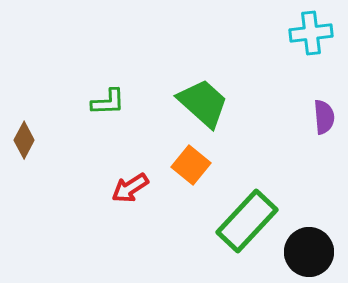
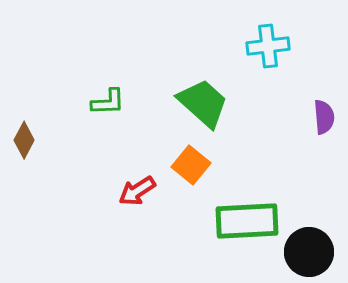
cyan cross: moved 43 px left, 13 px down
red arrow: moved 7 px right, 3 px down
green rectangle: rotated 44 degrees clockwise
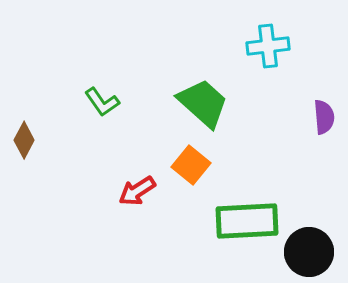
green L-shape: moved 6 px left; rotated 57 degrees clockwise
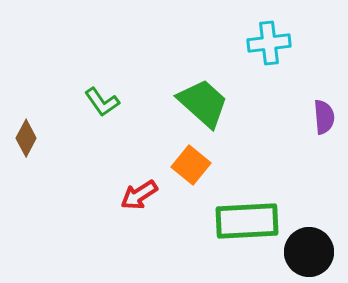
cyan cross: moved 1 px right, 3 px up
brown diamond: moved 2 px right, 2 px up
red arrow: moved 2 px right, 4 px down
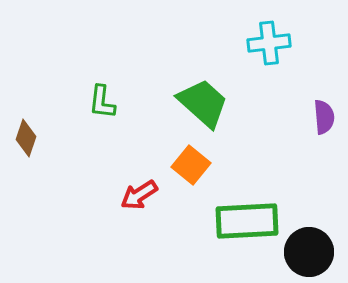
green L-shape: rotated 42 degrees clockwise
brown diamond: rotated 9 degrees counterclockwise
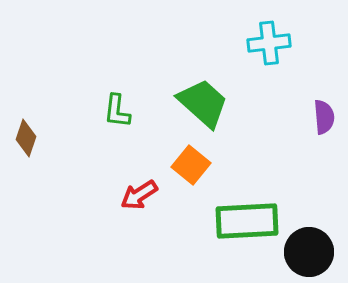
green L-shape: moved 15 px right, 9 px down
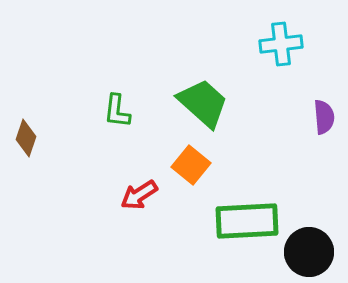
cyan cross: moved 12 px right, 1 px down
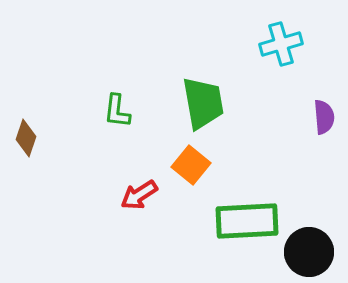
cyan cross: rotated 9 degrees counterclockwise
green trapezoid: rotated 38 degrees clockwise
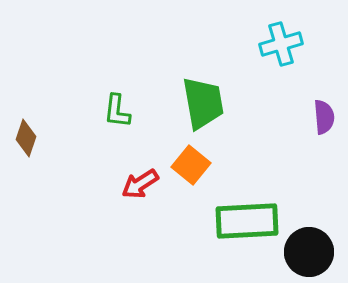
red arrow: moved 1 px right, 11 px up
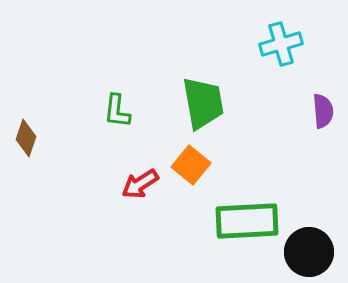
purple semicircle: moved 1 px left, 6 px up
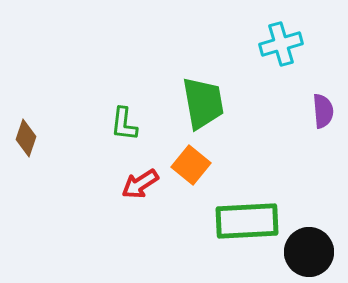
green L-shape: moved 7 px right, 13 px down
